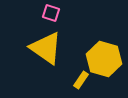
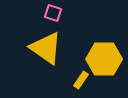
pink square: moved 2 px right
yellow hexagon: rotated 16 degrees counterclockwise
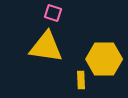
yellow triangle: moved 1 px up; rotated 27 degrees counterclockwise
yellow rectangle: rotated 36 degrees counterclockwise
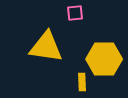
pink square: moved 22 px right; rotated 24 degrees counterclockwise
yellow rectangle: moved 1 px right, 2 px down
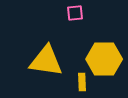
yellow triangle: moved 14 px down
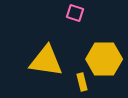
pink square: rotated 24 degrees clockwise
yellow rectangle: rotated 12 degrees counterclockwise
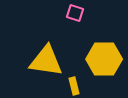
yellow rectangle: moved 8 px left, 4 px down
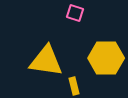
yellow hexagon: moved 2 px right, 1 px up
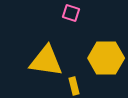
pink square: moved 4 px left
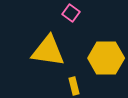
pink square: rotated 18 degrees clockwise
yellow triangle: moved 2 px right, 10 px up
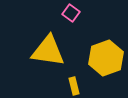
yellow hexagon: rotated 20 degrees counterclockwise
